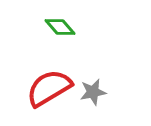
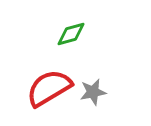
green diamond: moved 11 px right, 7 px down; rotated 64 degrees counterclockwise
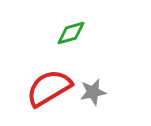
green diamond: moved 1 px up
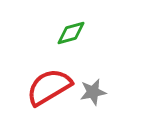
red semicircle: moved 1 px up
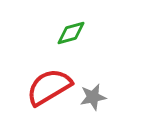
gray star: moved 5 px down
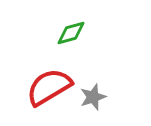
gray star: rotated 8 degrees counterclockwise
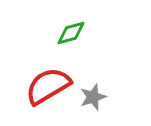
red semicircle: moved 1 px left, 1 px up
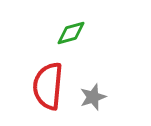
red semicircle: rotated 54 degrees counterclockwise
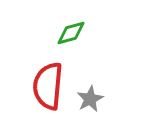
gray star: moved 3 px left, 2 px down; rotated 8 degrees counterclockwise
